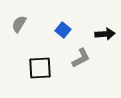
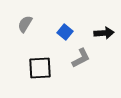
gray semicircle: moved 6 px right
blue square: moved 2 px right, 2 px down
black arrow: moved 1 px left, 1 px up
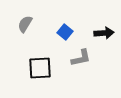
gray L-shape: rotated 15 degrees clockwise
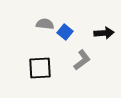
gray semicircle: moved 20 px right; rotated 66 degrees clockwise
gray L-shape: moved 1 px right, 2 px down; rotated 25 degrees counterclockwise
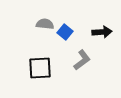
black arrow: moved 2 px left, 1 px up
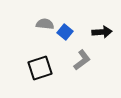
black square: rotated 15 degrees counterclockwise
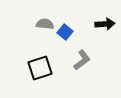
black arrow: moved 3 px right, 8 px up
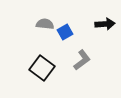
blue square: rotated 21 degrees clockwise
black square: moved 2 px right; rotated 35 degrees counterclockwise
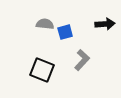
blue square: rotated 14 degrees clockwise
gray L-shape: rotated 10 degrees counterclockwise
black square: moved 2 px down; rotated 15 degrees counterclockwise
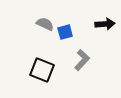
gray semicircle: rotated 18 degrees clockwise
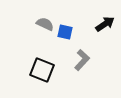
black arrow: rotated 30 degrees counterclockwise
blue square: rotated 28 degrees clockwise
